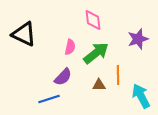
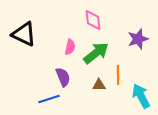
purple semicircle: rotated 66 degrees counterclockwise
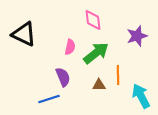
purple star: moved 1 px left, 3 px up
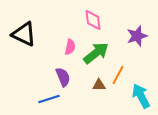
orange line: rotated 30 degrees clockwise
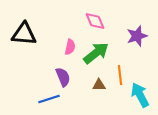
pink diamond: moved 2 px right, 1 px down; rotated 15 degrees counterclockwise
black triangle: rotated 20 degrees counterclockwise
orange line: moved 2 px right; rotated 36 degrees counterclockwise
cyan arrow: moved 1 px left, 1 px up
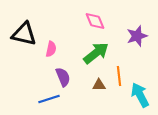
black triangle: rotated 8 degrees clockwise
pink semicircle: moved 19 px left, 2 px down
orange line: moved 1 px left, 1 px down
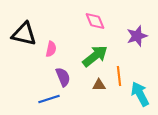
green arrow: moved 1 px left, 3 px down
cyan arrow: moved 1 px up
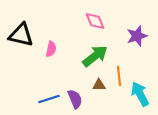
black triangle: moved 3 px left, 1 px down
purple semicircle: moved 12 px right, 22 px down
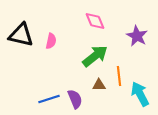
purple star: rotated 25 degrees counterclockwise
pink semicircle: moved 8 px up
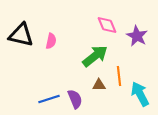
pink diamond: moved 12 px right, 4 px down
